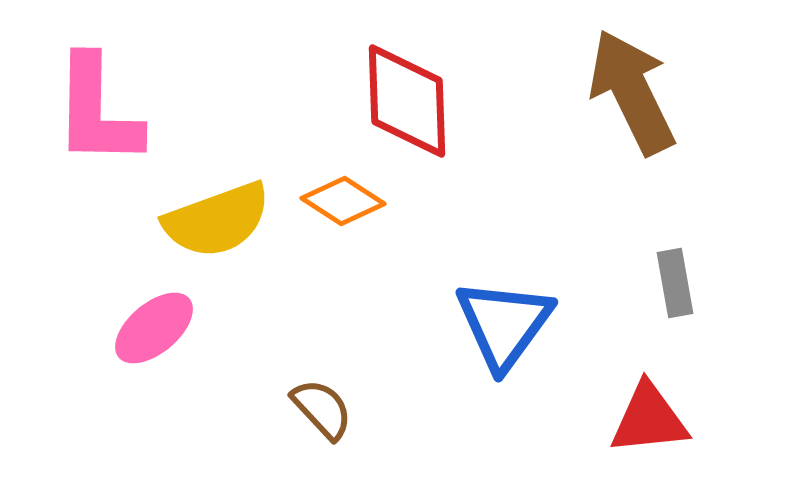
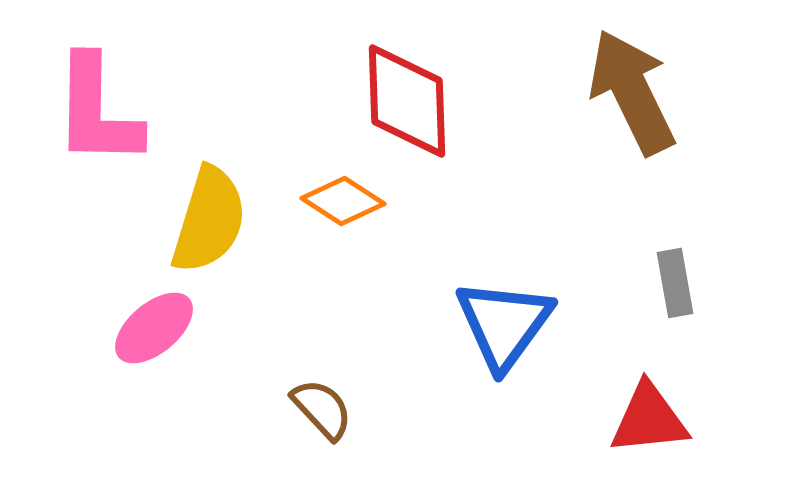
yellow semicircle: moved 8 px left; rotated 53 degrees counterclockwise
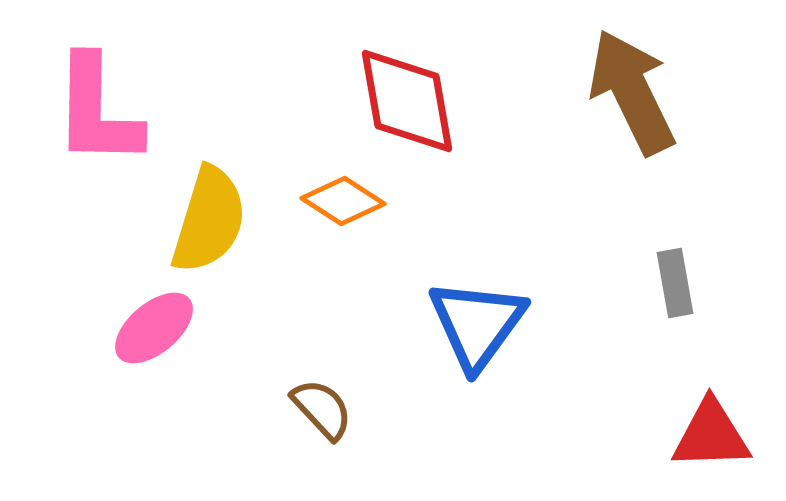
red diamond: rotated 8 degrees counterclockwise
blue triangle: moved 27 px left
red triangle: moved 62 px right, 16 px down; rotated 4 degrees clockwise
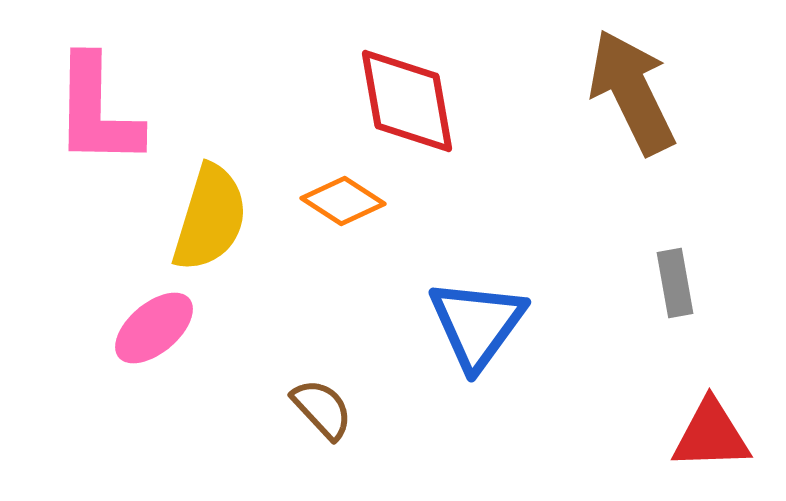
yellow semicircle: moved 1 px right, 2 px up
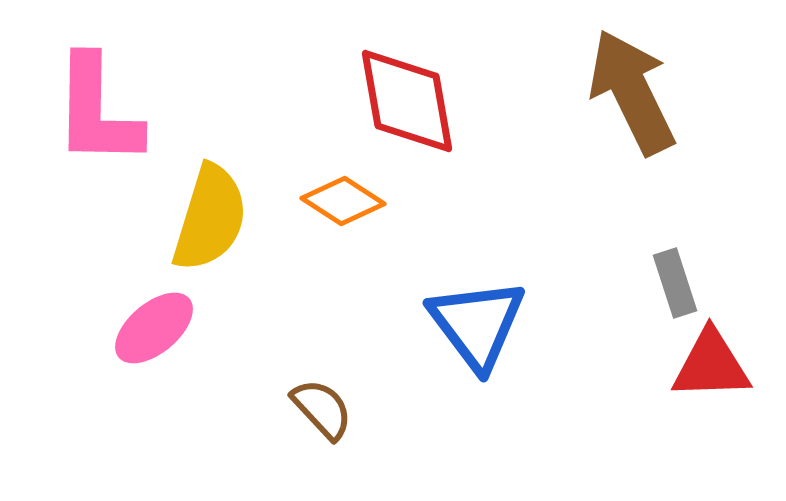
gray rectangle: rotated 8 degrees counterclockwise
blue triangle: rotated 13 degrees counterclockwise
red triangle: moved 70 px up
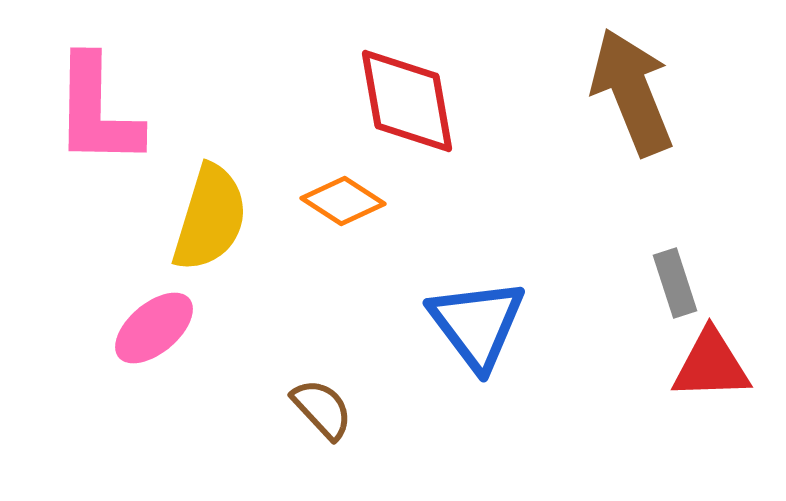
brown arrow: rotated 4 degrees clockwise
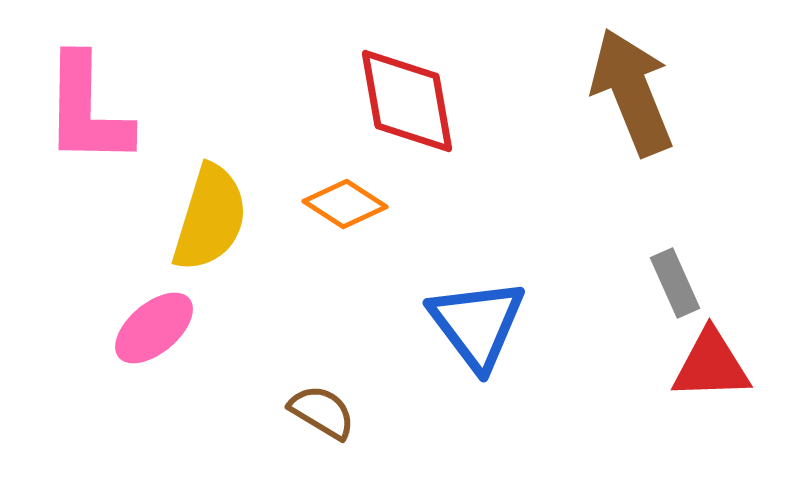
pink L-shape: moved 10 px left, 1 px up
orange diamond: moved 2 px right, 3 px down
gray rectangle: rotated 6 degrees counterclockwise
brown semicircle: moved 3 px down; rotated 16 degrees counterclockwise
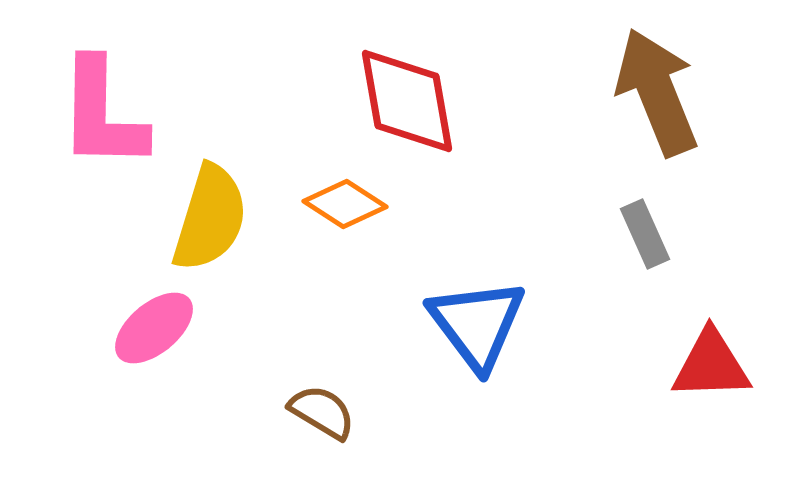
brown arrow: moved 25 px right
pink L-shape: moved 15 px right, 4 px down
gray rectangle: moved 30 px left, 49 px up
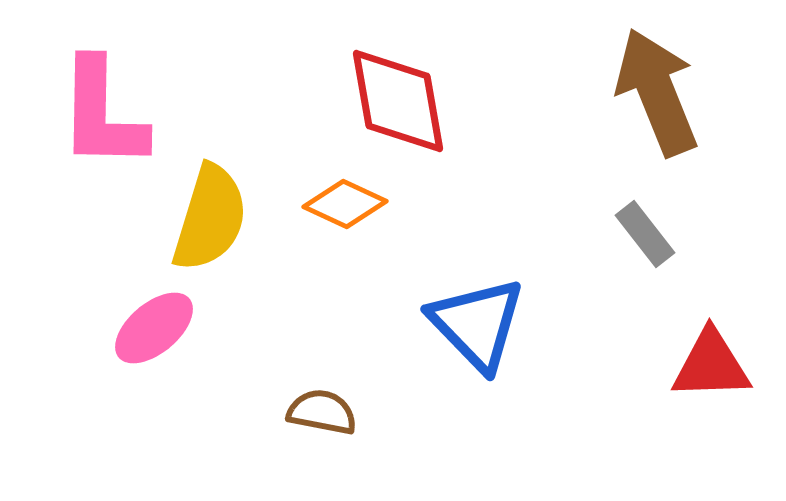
red diamond: moved 9 px left
orange diamond: rotated 8 degrees counterclockwise
gray rectangle: rotated 14 degrees counterclockwise
blue triangle: rotated 7 degrees counterclockwise
brown semicircle: rotated 20 degrees counterclockwise
